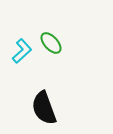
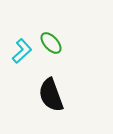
black semicircle: moved 7 px right, 13 px up
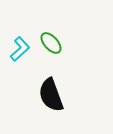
cyan L-shape: moved 2 px left, 2 px up
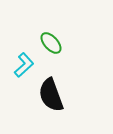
cyan L-shape: moved 4 px right, 16 px down
